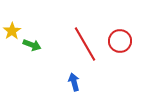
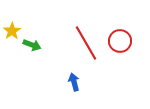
red line: moved 1 px right, 1 px up
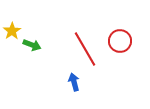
red line: moved 1 px left, 6 px down
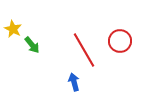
yellow star: moved 1 px right, 2 px up; rotated 12 degrees counterclockwise
green arrow: rotated 30 degrees clockwise
red line: moved 1 px left, 1 px down
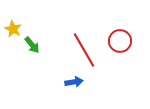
blue arrow: rotated 96 degrees clockwise
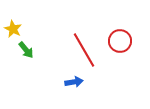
green arrow: moved 6 px left, 5 px down
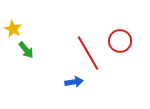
red line: moved 4 px right, 3 px down
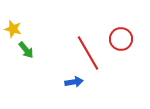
yellow star: rotated 12 degrees counterclockwise
red circle: moved 1 px right, 2 px up
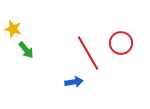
red circle: moved 4 px down
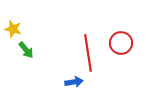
red line: rotated 21 degrees clockwise
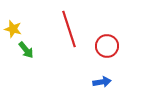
red circle: moved 14 px left, 3 px down
red line: moved 19 px left, 24 px up; rotated 9 degrees counterclockwise
blue arrow: moved 28 px right
